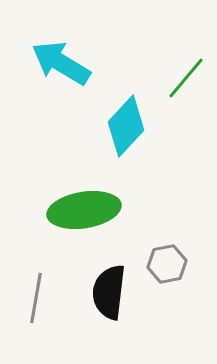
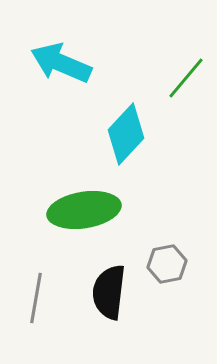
cyan arrow: rotated 8 degrees counterclockwise
cyan diamond: moved 8 px down
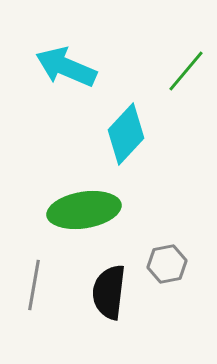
cyan arrow: moved 5 px right, 4 px down
green line: moved 7 px up
gray line: moved 2 px left, 13 px up
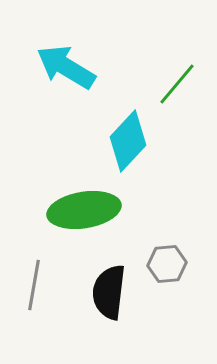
cyan arrow: rotated 8 degrees clockwise
green line: moved 9 px left, 13 px down
cyan diamond: moved 2 px right, 7 px down
gray hexagon: rotated 6 degrees clockwise
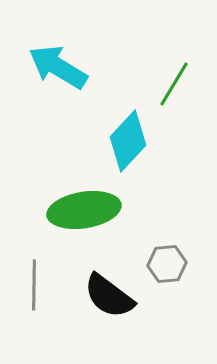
cyan arrow: moved 8 px left
green line: moved 3 px left; rotated 9 degrees counterclockwise
gray line: rotated 9 degrees counterclockwise
black semicircle: moved 4 px down; rotated 60 degrees counterclockwise
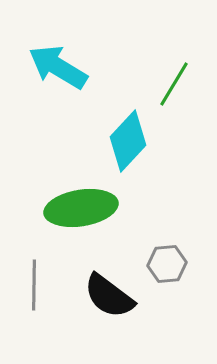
green ellipse: moved 3 px left, 2 px up
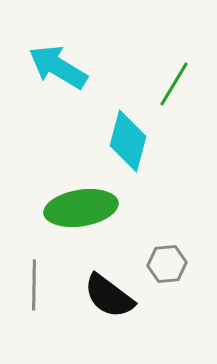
cyan diamond: rotated 28 degrees counterclockwise
